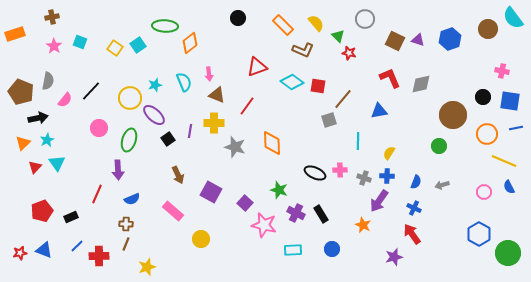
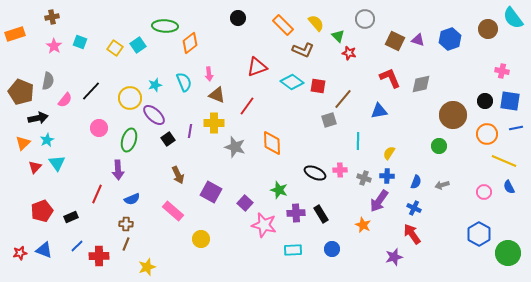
black circle at (483, 97): moved 2 px right, 4 px down
purple cross at (296, 213): rotated 30 degrees counterclockwise
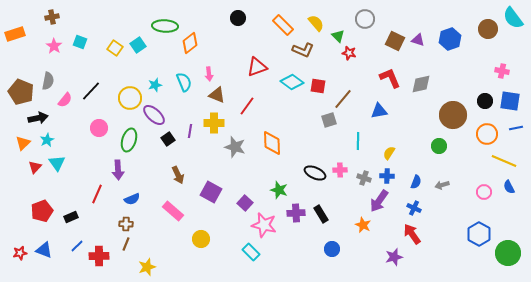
cyan rectangle at (293, 250): moved 42 px left, 2 px down; rotated 48 degrees clockwise
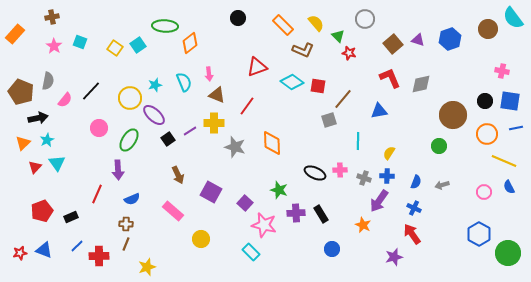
orange rectangle at (15, 34): rotated 30 degrees counterclockwise
brown square at (395, 41): moved 2 px left, 3 px down; rotated 24 degrees clockwise
purple line at (190, 131): rotated 48 degrees clockwise
green ellipse at (129, 140): rotated 15 degrees clockwise
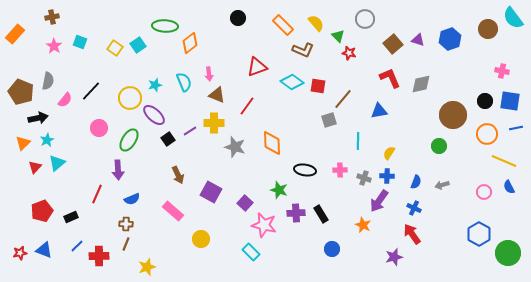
cyan triangle at (57, 163): rotated 24 degrees clockwise
black ellipse at (315, 173): moved 10 px left, 3 px up; rotated 15 degrees counterclockwise
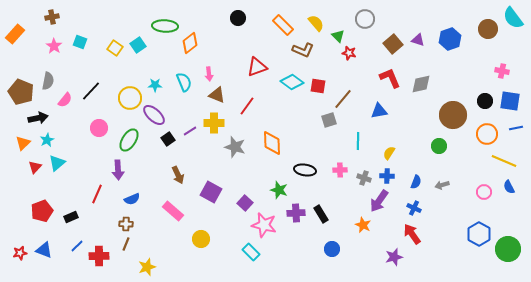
cyan star at (155, 85): rotated 16 degrees clockwise
green circle at (508, 253): moved 4 px up
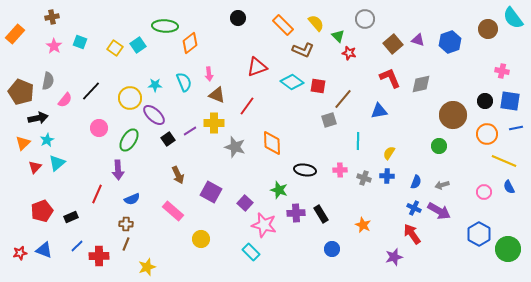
blue hexagon at (450, 39): moved 3 px down
purple arrow at (379, 201): moved 60 px right, 10 px down; rotated 95 degrees counterclockwise
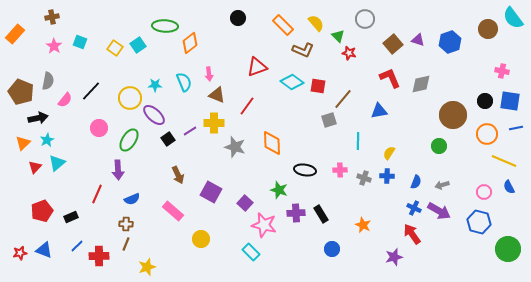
blue hexagon at (479, 234): moved 12 px up; rotated 15 degrees counterclockwise
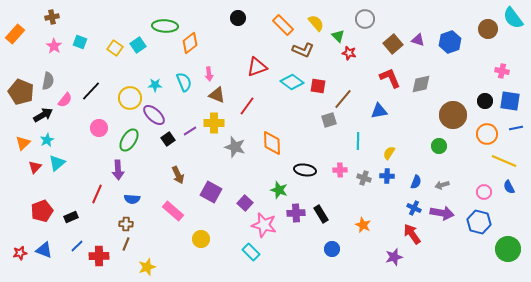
black arrow at (38, 118): moved 5 px right, 3 px up; rotated 18 degrees counterclockwise
blue semicircle at (132, 199): rotated 28 degrees clockwise
purple arrow at (439, 211): moved 3 px right, 2 px down; rotated 20 degrees counterclockwise
